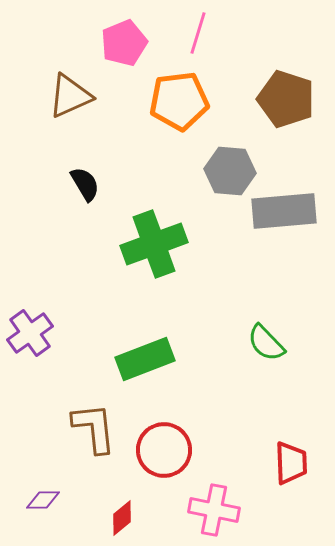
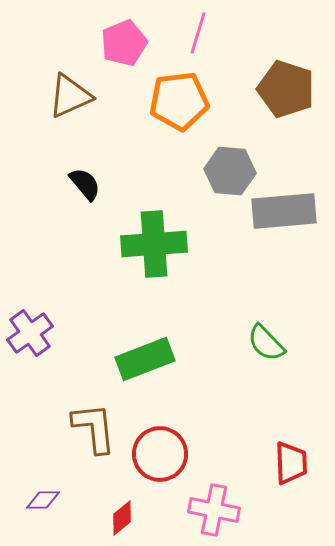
brown pentagon: moved 10 px up
black semicircle: rotated 9 degrees counterclockwise
green cross: rotated 16 degrees clockwise
red circle: moved 4 px left, 4 px down
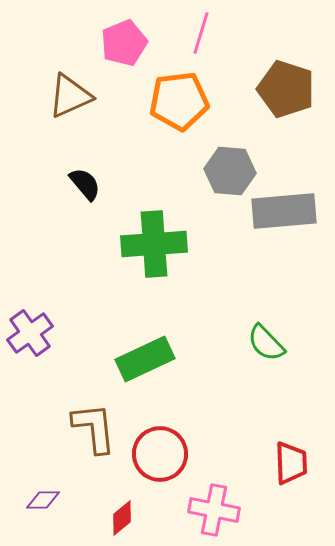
pink line: moved 3 px right
green rectangle: rotated 4 degrees counterclockwise
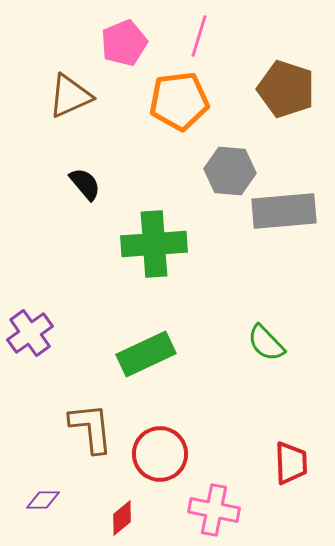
pink line: moved 2 px left, 3 px down
green rectangle: moved 1 px right, 5 px up
brown L-shape: moved 3 px left
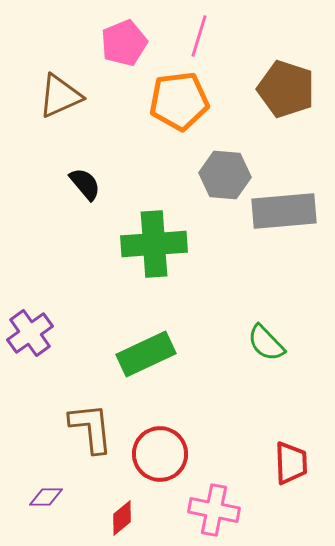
brown triangle: moved 10 px left
gray hexagon: moved 5 px left, 4 px down
purple diamond: moved 3 px right, 3 px up
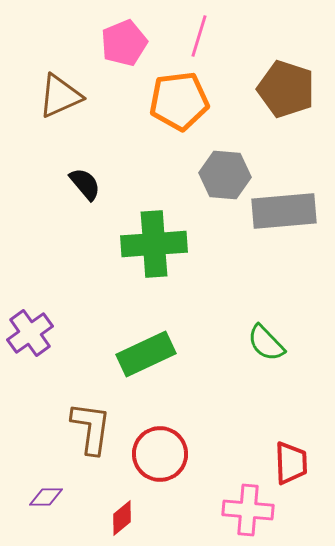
brown L-shape: rotated 14 degrees clockwise
pink cross: moved 34 px right; rotated 6 degrees counterclockwise
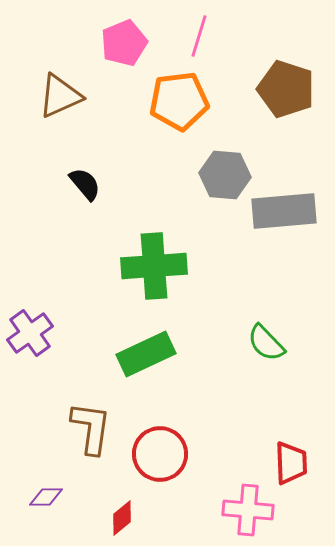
green cross: moved 22 px down
